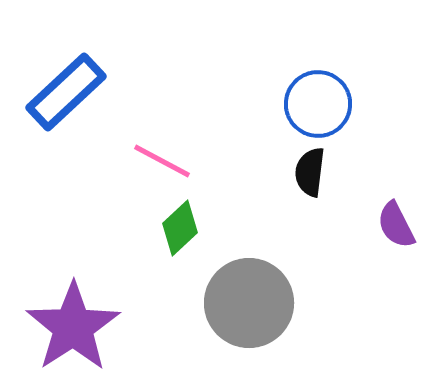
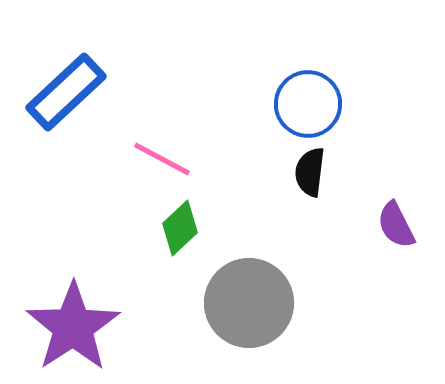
blue circle: moved 10 px left
pink line: moved 2 px up
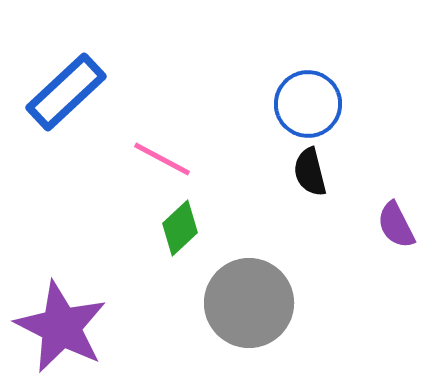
black semicircle: rotated 21 degrees counterclockwise
purple star: moved 12 px left; rotated 12 degrees counterclockwise
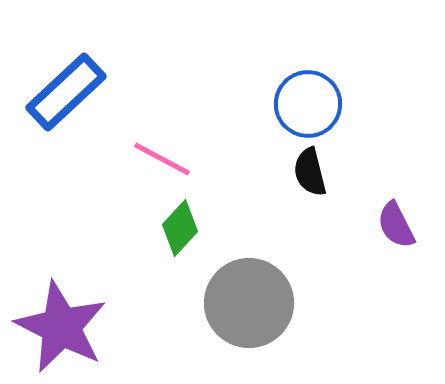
green diamond: rotated 4 degrees counterclockwise
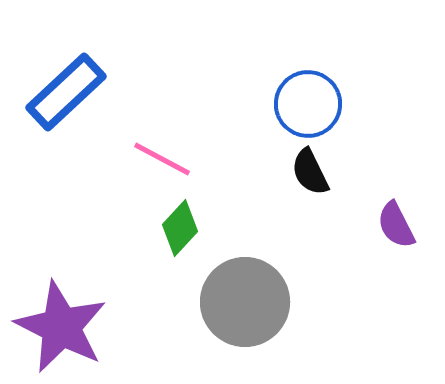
black semicircle: rotated 12 degrees counterclockwise
gray circle: moved 4 px left, 1 px up
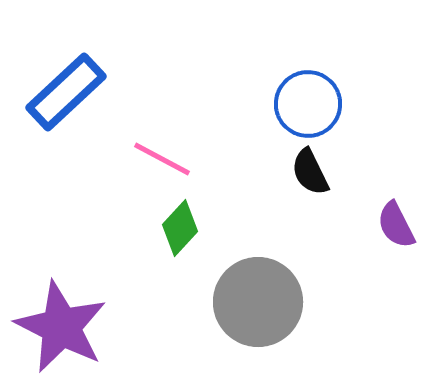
gray circle: moved 13 px right
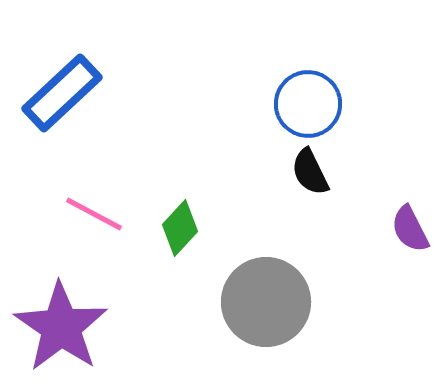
blue rectangle: moved 4 px left, 1 px down
pink line: moved 68 px left, 55 px down
purple semicircle: moved 14 px right, 4 px down
gray circle: moved 8 px right
purple star: rotated 8 degrees clockwise
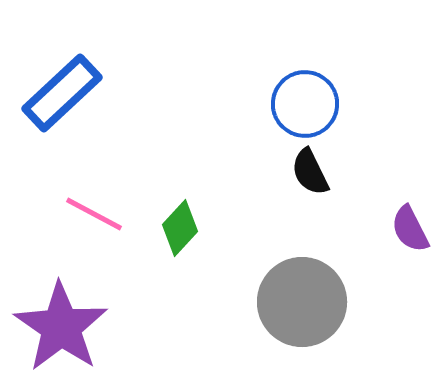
blue circle: moved 3 px left
gray circle: moved 36 px right
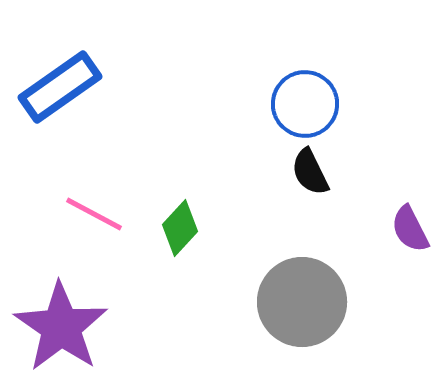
blue rectangle: moved 2 px left, 6 px up; rotated 8 degrees clockwise
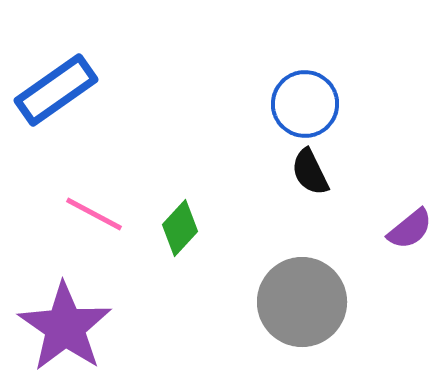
blue rectangle: moved 4 px left, 3 px down
purple semicircle: rotated 102 degrees counterclockwise
purple star: moved 4 px right
